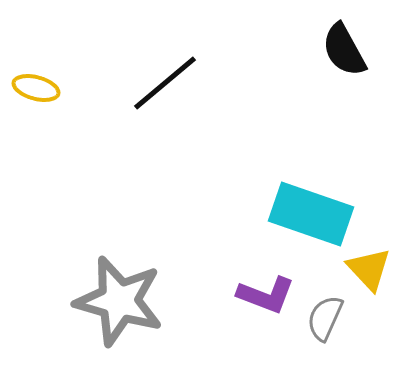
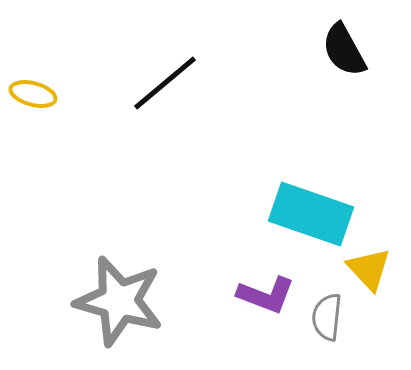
yellow ellipse: moved 3 px left, 6 px down
gray semicircle: moved 2 px right, 1 px up; rotated 18 degrees counterclockwise
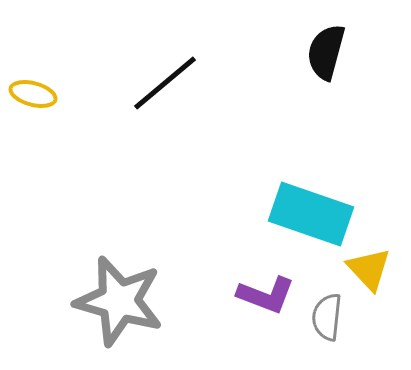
black semicircle: moved 18 px left, 2 px down; rotated 44 degrees clockwise
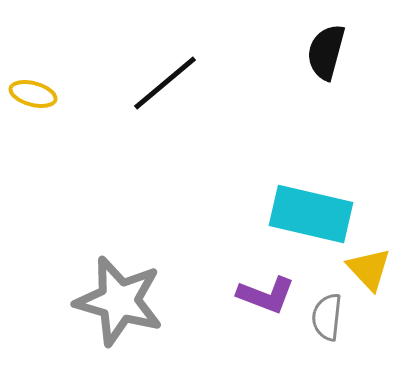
cyan rectangle: rotated 6 degrees counterclockwise
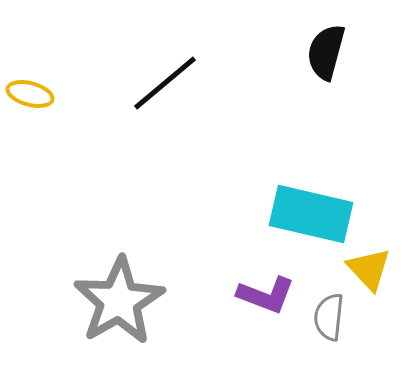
yellow ellipse: moved 3 px left
gray star: rotated 26 degrees clockwise
gray semicircle: moved 2 px right
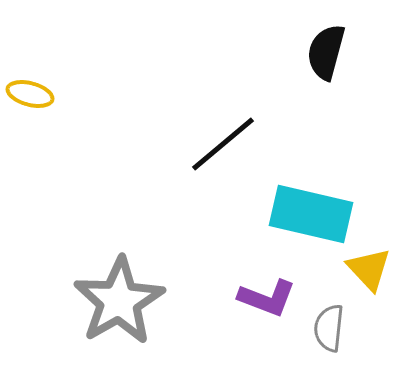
black line: moved 58 px right, 61 px down
purple L-shape: moved 1 px right, 3 px down
gray semicircle: moved 11 px down
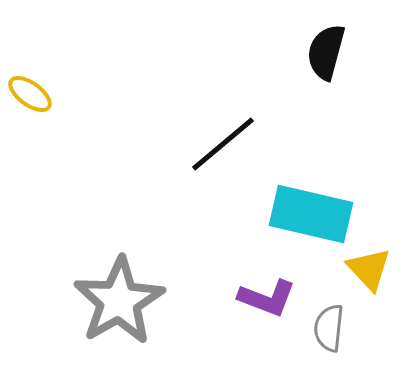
yellow ellipse: rotated 21 degrees clockwise
